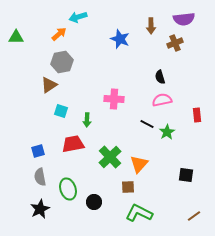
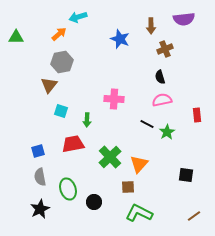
brown cross: moved 10 px left, 6 px down
brown triangle: rotated 18 degrees counterclockwise
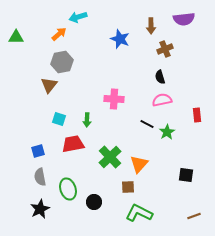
cyan square: moved 2 px left, 8 px down
brown line: rotated 16 degrees clockwise
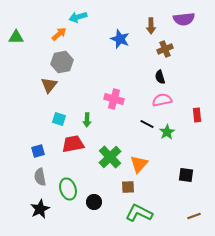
pink cross: rotated 12 degrees clockwise
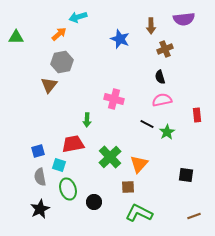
cyan square: moved 46 px down
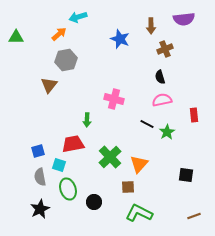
gray hexagon: moved 4 px right, 2 px up
red rectangle: moved 3 px left
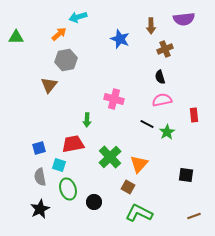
blue square: moved 1 px right, 3 px up
brown square: rotated 32 degrees clockwise
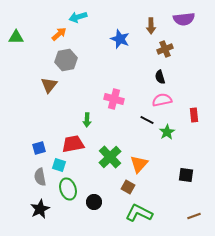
black line: moved 4 px up
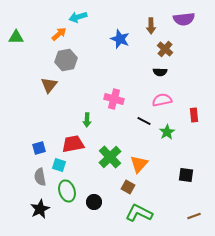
brown cross: rotated 28 degrees counterclockwise
black semicircle: moved 5 px up; rotated 72 degrees counterclockwise
black line: moved 3 px left, 1 px down
green ellipse: moved 1 px left, 2 px down
